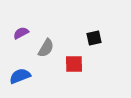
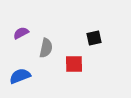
gray semicircle: rotated 18 degrees counterclockwise
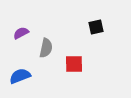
black square: moved 2 px right, 11 px up
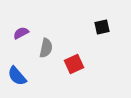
black square: moved 6 px right
red square: rotated 24 degrees counterclockwise
blue semicircle: moved 3 px left; rotated 110 degrees counterclockwise
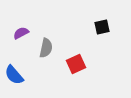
red square: moved 2 px right
blue semicircle: moved 3 px left, 1 px up
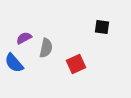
black square: rotated 21 degrees clockwise
purple semicircle: moved 3 px right, 5 px down
blue semicircle: moved 12 px up
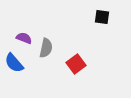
black square: moved 10 px up
purple semicircle: rotated 49 degrees clockwise
red square: rotated 12 degrees counterclockwise
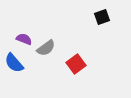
black square: rotated 28 degrees counterclockwise
purple semicircle: moved 1 px down
gray semicircle: rotated 42 degrees clockwise
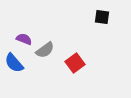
black square: rotated 28 degrees clockwise
gray semicircle: moved 1 px left, 2 px down
red square: moved 1 px left, 1 px up
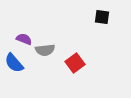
gray semicircle: rotated 30 degrees clockwise
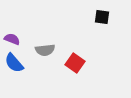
purple semicircle: moved 12 px left
red square: rotated 18 degrees counterclockwise
